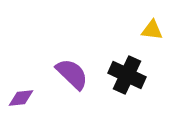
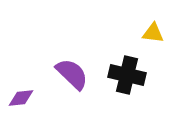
yellow triangle: moved 1 px right, 3 px down
black cross: rotated 12 degrees counterclockwise
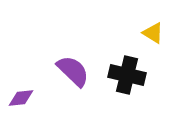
yellow triangle: rotated 25 degrees clockwise
purple semicircle: moved 1 px right, 3 px up
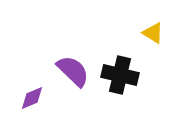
black cross: moved 7 px left
purple diamond: moved 11 px right; rotated 16 degrees counterclockwise
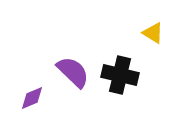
purple semicircle: moved 1 px down
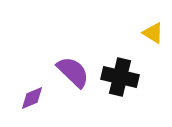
black cross: moved 2 px down
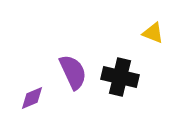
yellow triangle: rotated 10 degrees counterclockwise
purple semicircle: rotated 21 degrees clockwise
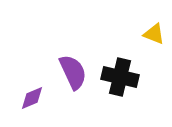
yellow triangle: moved 1 px right, 1 px down
